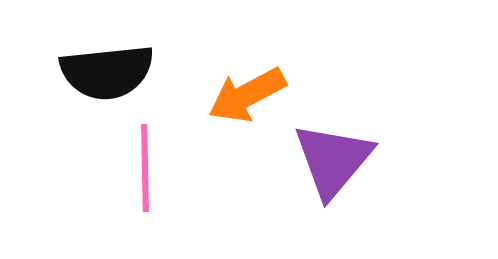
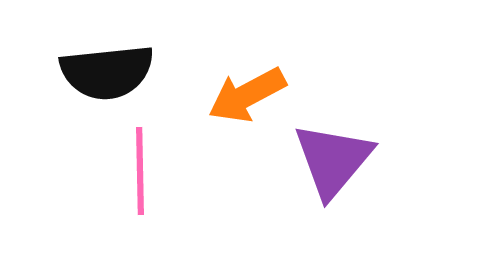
pink line: moved 5 px left, 3 px down
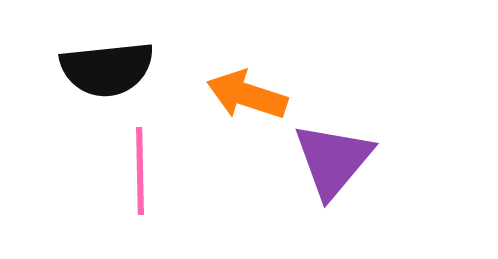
black semicircle: moved 3 px up
orange arrow: rotated 46 degrees clockwise
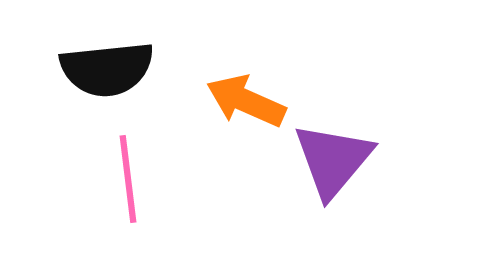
orange arrow: moved 1 px left, 6 px down; rotated 6 degrees clockwise
pink line: moved 12 px left, 8 px down; rotated 6 degrees counterclockwise
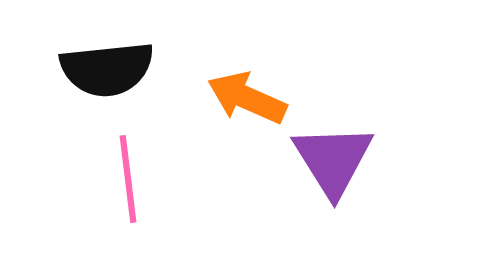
orange arrow: moved 1 px right, 3 px up
purple triangle: rotated 12 degrees counterclockwise
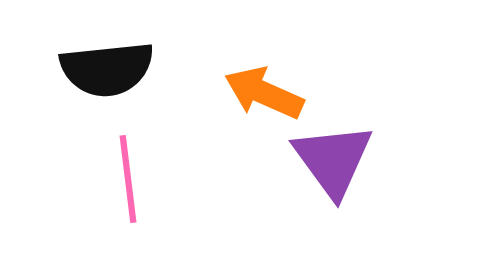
orange arrow: moved 17 px right, 5 px up
purple triangle: rotated 4 degrees counterclockwise
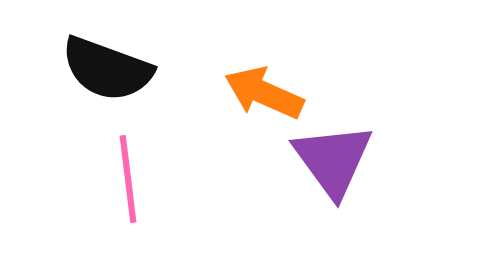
black semicircle: rotated 26 degrees clockwise
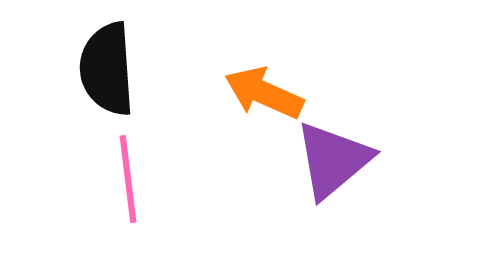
black semicircle: rotated 66 degrees clockwise
purple triangle: rotated 26 degrees clockwise
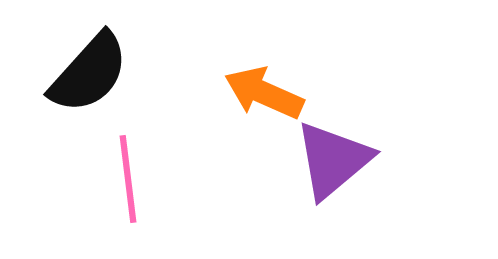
black semicircle: moved 18 px left, 4 px down; rotated 134 degrees counterclockwise
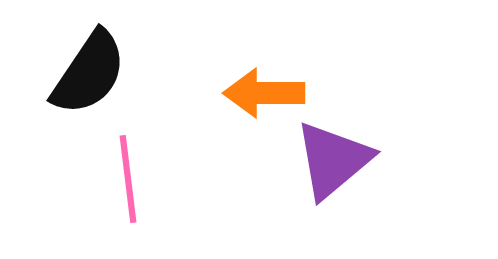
black semicircle: rotated 8 degrees counterclockwise
orange arrow: rotated 24 degrees counterclockwise
